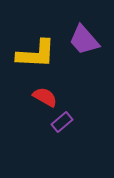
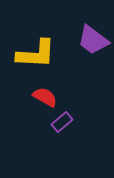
purple trapezoid: moved 9 px right; rotated 12 degrees counterclockwise
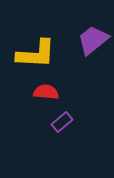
purple trapezoid: rotated 104 degrees clockwise
red semicircle: moved 1 px right, 5 px up; rotated 25 degrees counterclockwise
